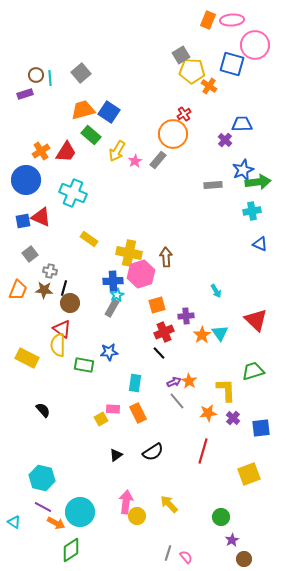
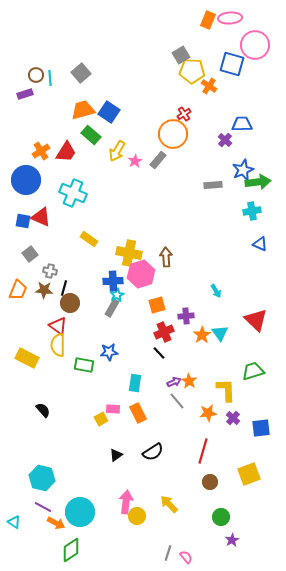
pink ellipse at (232, 20): moved 2 px left, 2 px up
blue square at (23, 221): rotated 21 degrees clockwise
red triangle at (62, 329): moved 4 px left, 3 px up
brown circle at (244, 559): moved 34 px left, 77 px up
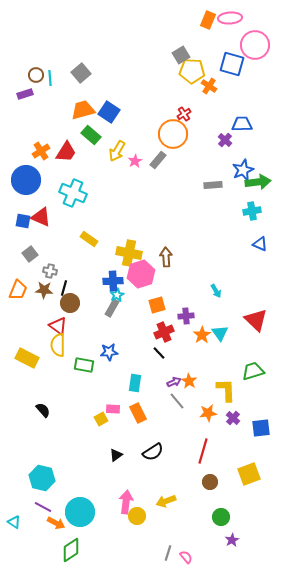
yellow arrow at (169, 504): moved 3 px left, 3 px up; rotated 66 degrees counterclockwise
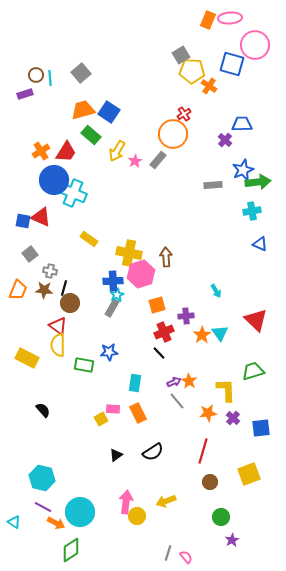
blue circle at (26, 180): moved 28 px right
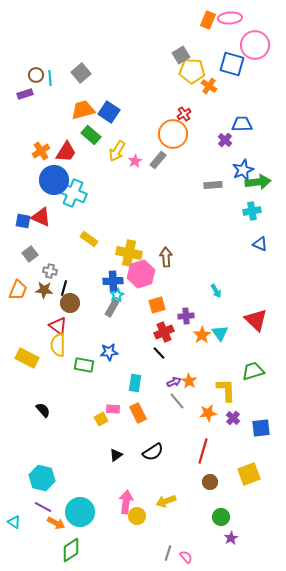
purple star at (232, 540): moved 1 px left, 2 px up
